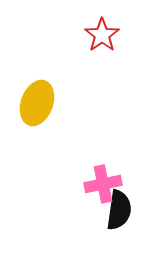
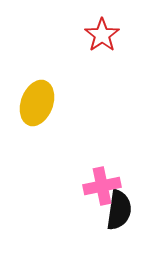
pink cross: moved 1 px left, 2 px down
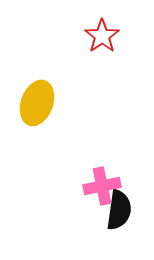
red star: moved 1 px down
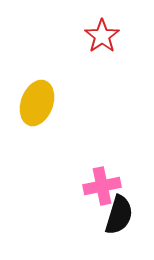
black semicircle: moved 5 px down; rotated 9 degrees clockwise
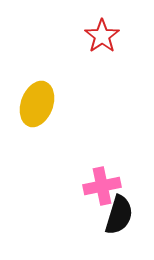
yellow ellipse: moved 1 px down
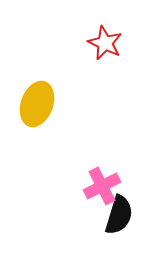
red star: moved 3 px right, 7 px down; rotated 12 degrees counterclockwise
pink cross: rotated 15 degrees counterclockwise
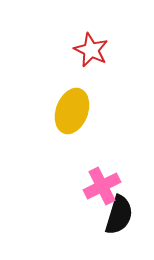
red star: moved 14 px left, 7 px down
yellow ellipse: moved 35 px right, 7 px down
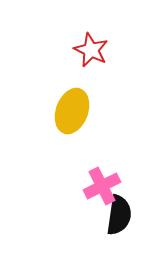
black semicircle: rotated 9 degrees counterclockwise
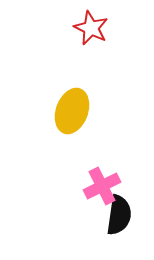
red star: moved 22 px up
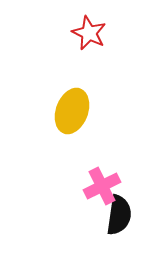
red star: moved 2 px left, 5 px down
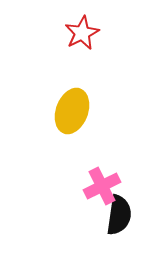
red star: moved 7 px left; rotated 20 degrees clockwise
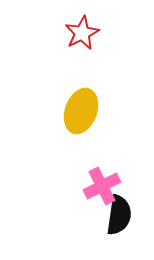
yellow ellipse: moved 9 px right
